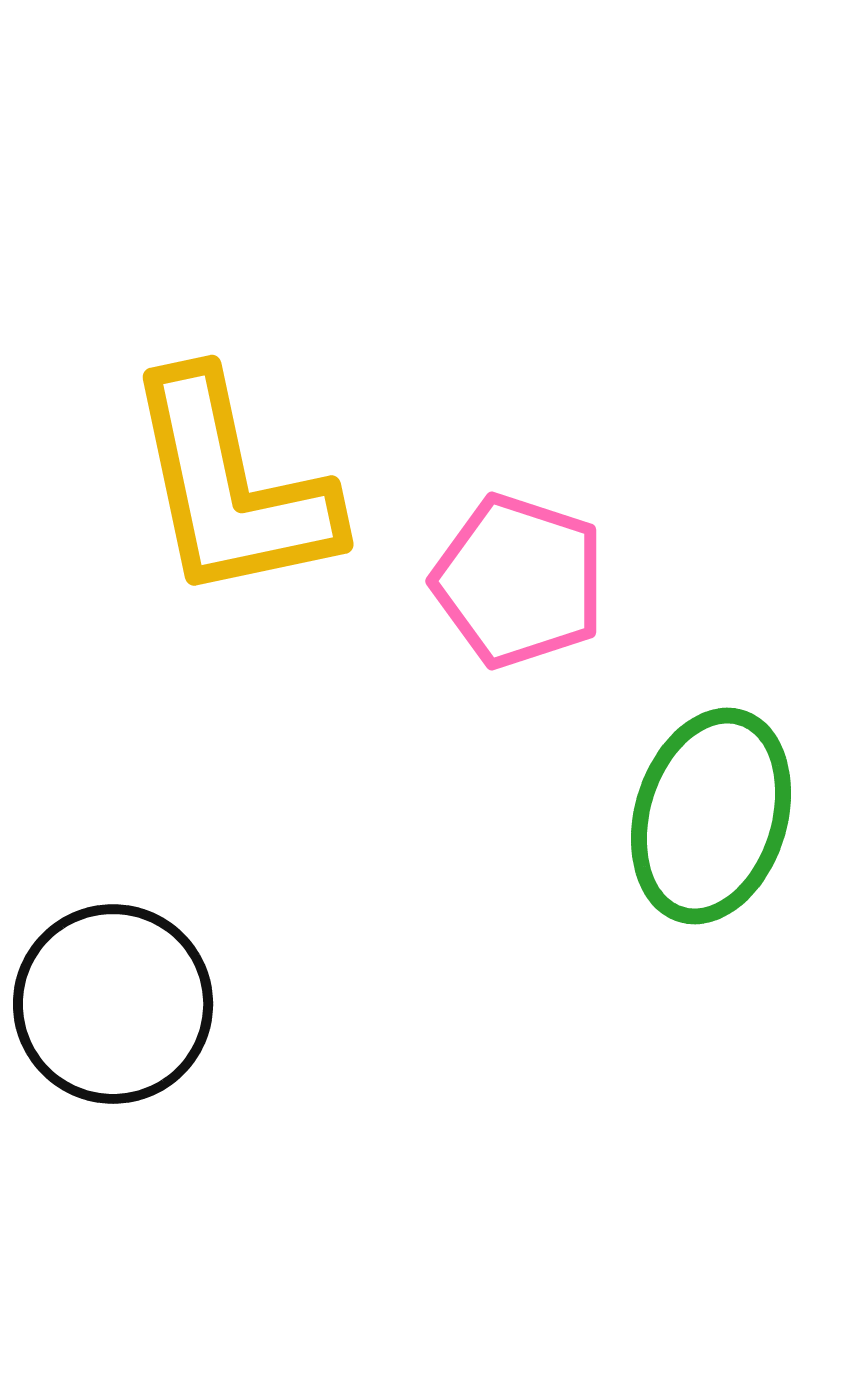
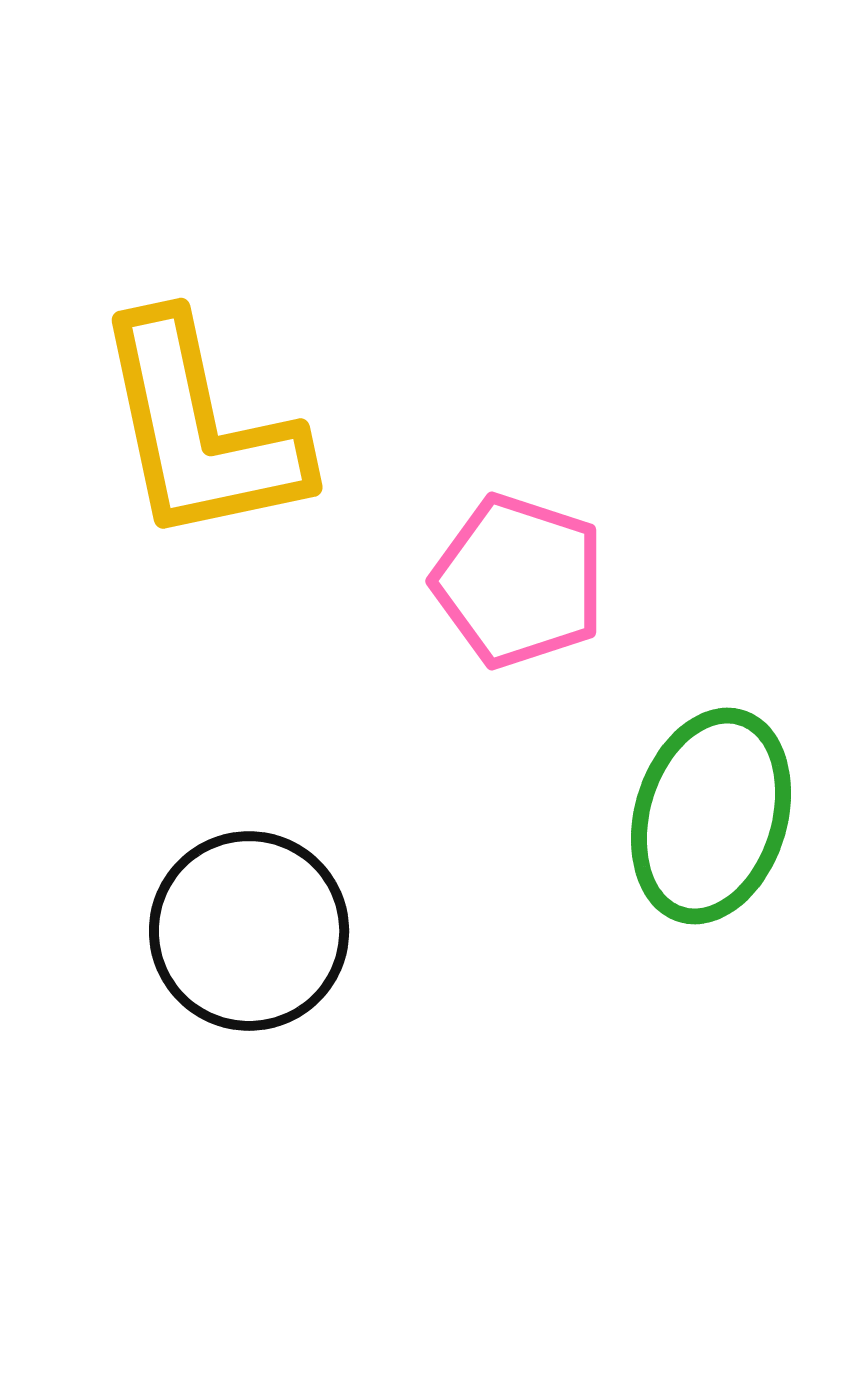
yellow L-shape: moved 31 px left, 57 px up
black circle: moved 136 px right, 73 px up
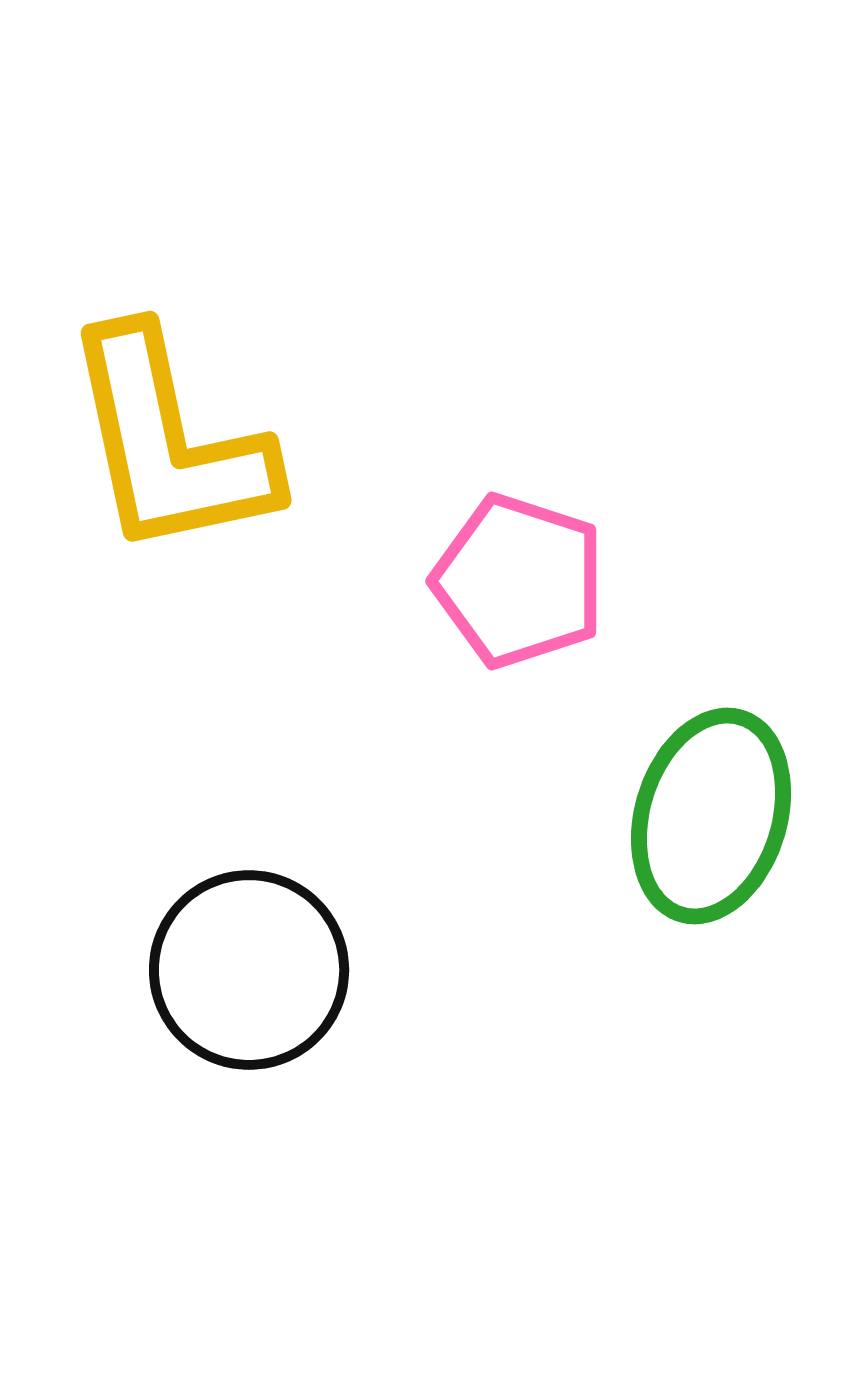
yellow L-shape: moved 31 px left, 13 px down
black circle: moved 39 px down
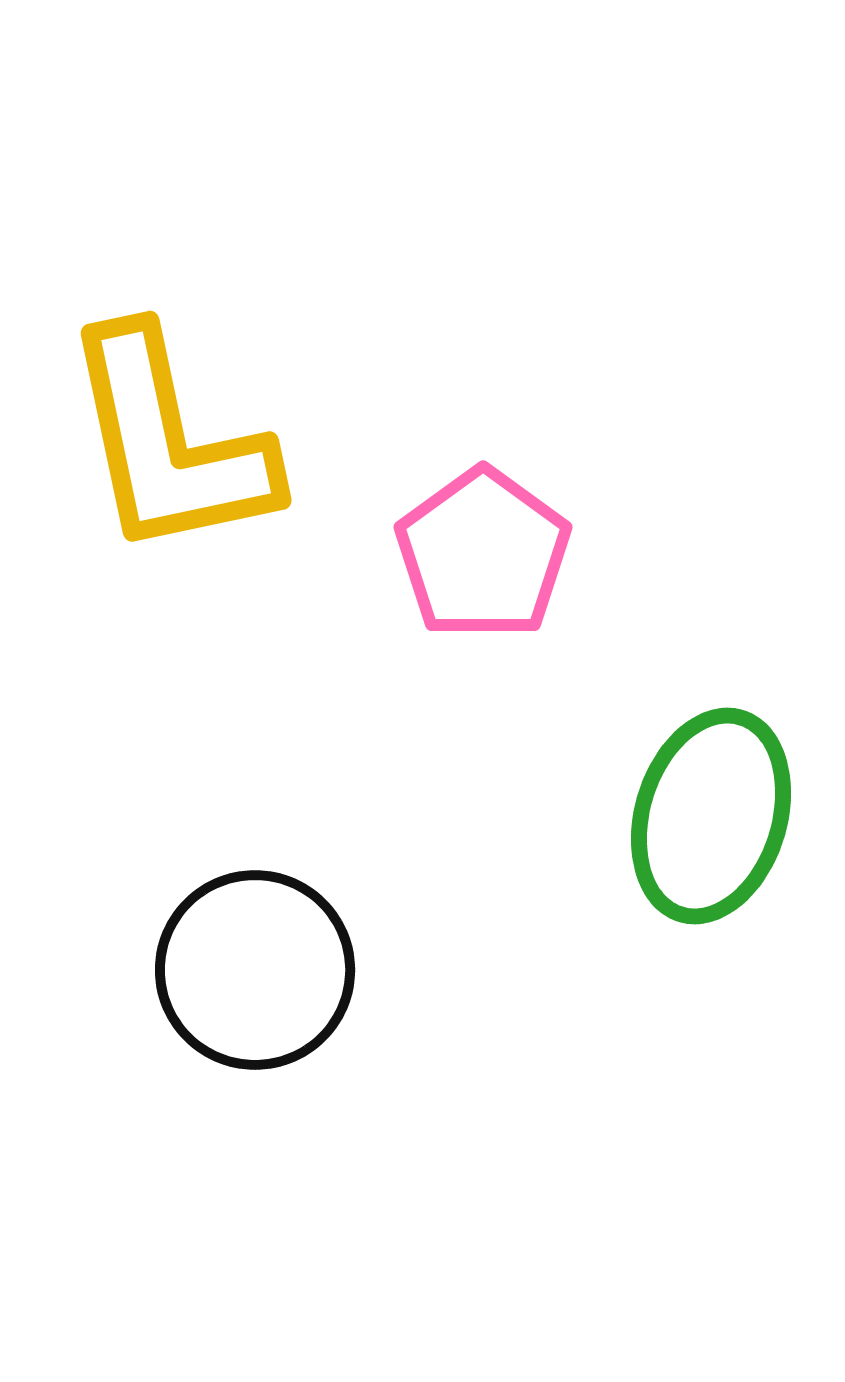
pink pentagon: moved 36 px left, 27 px up; rotated 18 degrees clockwise
black circle: moved 6 px right
